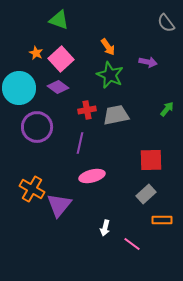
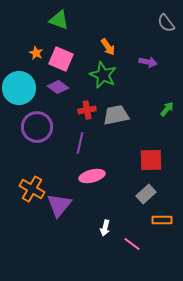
pink square: rotated 25 degrees counterclockwise
green star: moved 7 px left
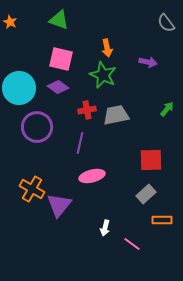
orange arrow: moved 1 px left, 1 px down; rotated 24 degrees clockwise
orange star: moved 26 px left, 31 px up
pink square: rotated 10 degrees counterclockwise
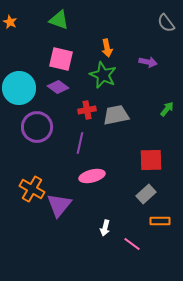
orange rectangle: moved 2 px left, 1 px down
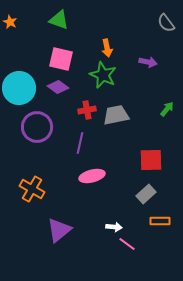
purple triangle: moved 25 px down; rotated 12 degrees clockwise
white arrow: moved 9 px right, 1 px up; rotated 98 degrees counterclockwise
pink line: moved 5 px left
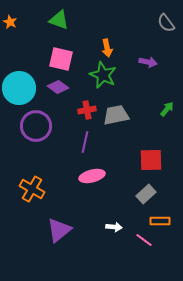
purple circle: moved 1 px left, 1 px up
purple line: moved 5 px right, 1 px up
pink line: moved 17 px right, 4 px up
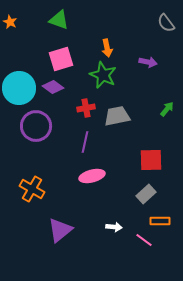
pink square: rotated 30 degrees counterclockwise
purple diamond: moved 5 px left
red cross: moved 1 px left, 2 px up
gray trapezoid: moved 1 px right, 1 px down
purple triangle: moved 1 px right
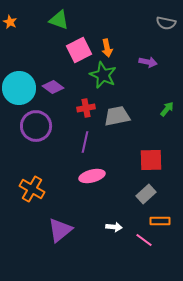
gray semicircle: rotated 42 degrees counterclockwise
pink square: moved 18 px right, 9 px up; rotated 10 degrees counterclockwise
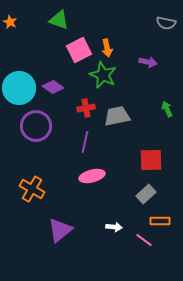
green arrow: rotated 63 degrees counterclockwise
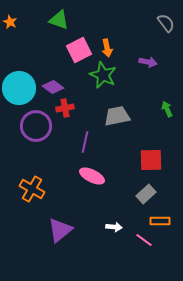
gray semicircle: rotated 138 degrees counterclockwise
red cross: moved 21 px left
pink ellipse: rotated 40 degrees clockwise
